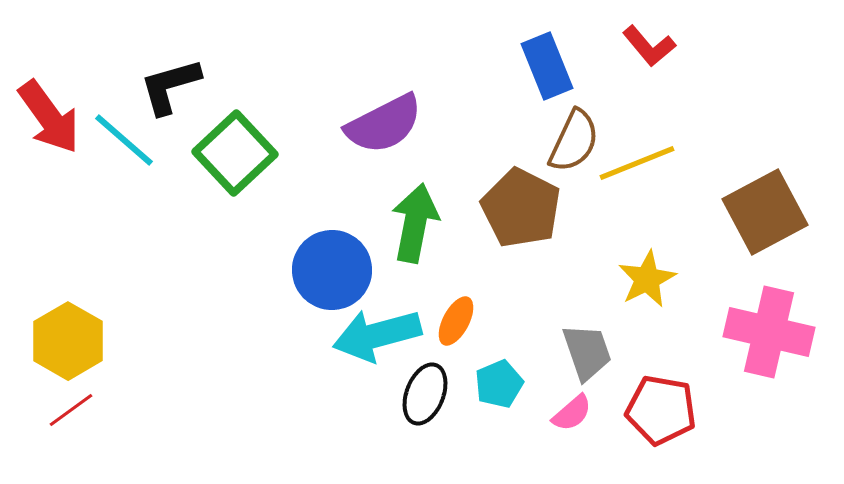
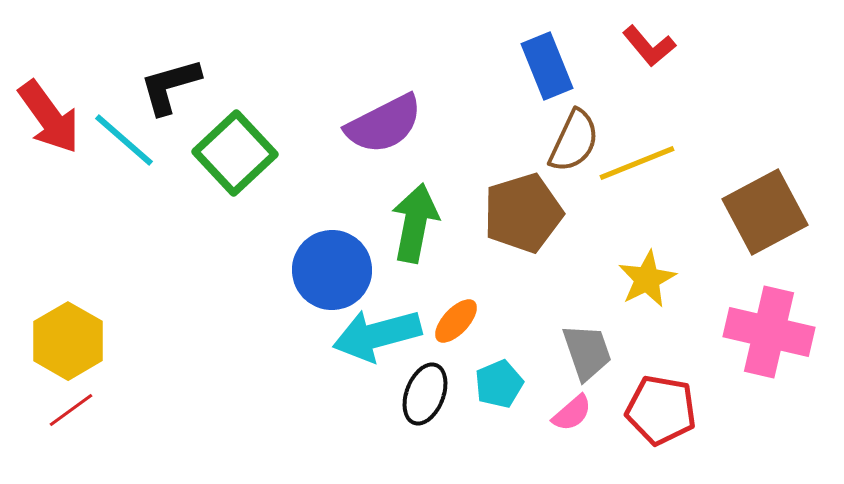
brown pentagon: moved 2 px right, 5 px down; rotated 28 degrees clockwise
orange ellipse: rotated 15 degrees clockwise
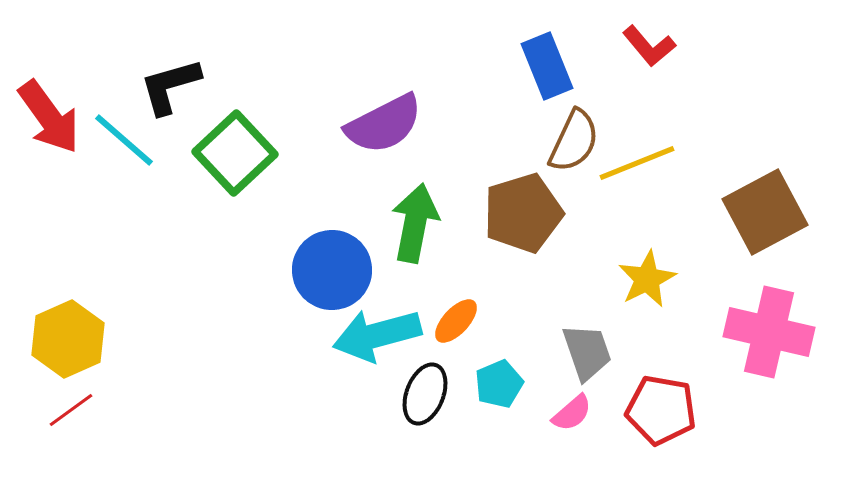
yellow hexagon: moved 2 px up; rotated 6 degrees clockwise
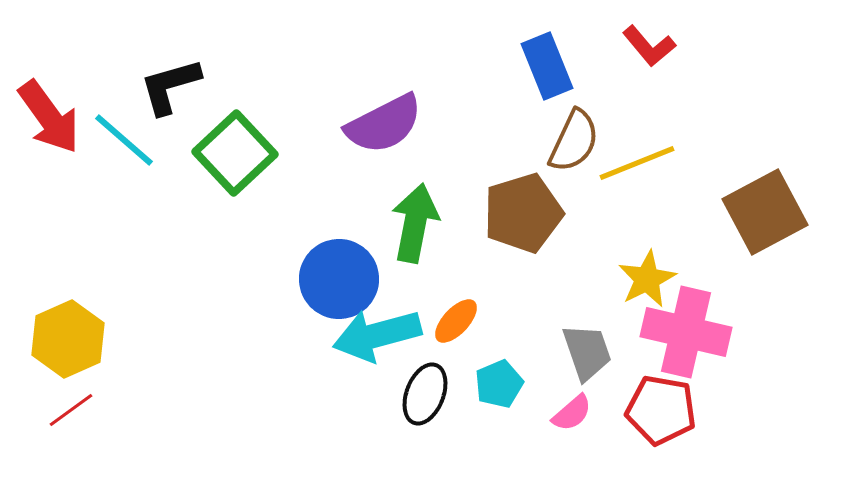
blue circle: moved 7 px right, 9 px down
pink cross: moved 83 px left
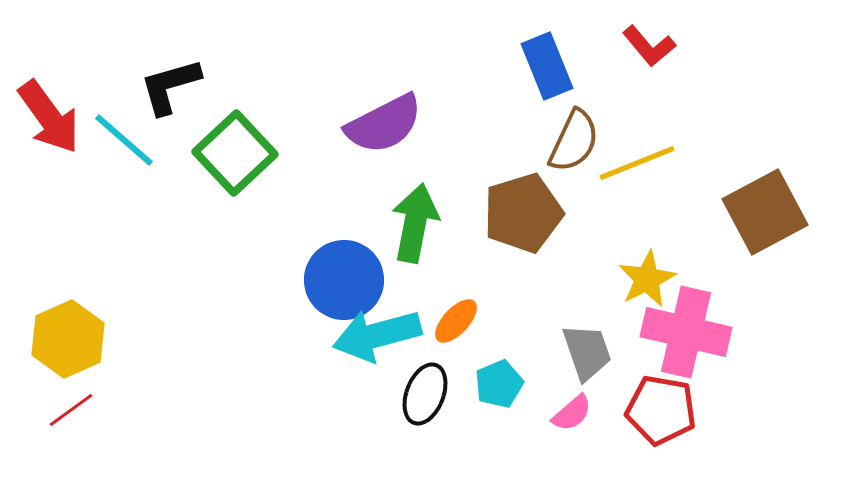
blue circle: moved 5 px right, 1 px down
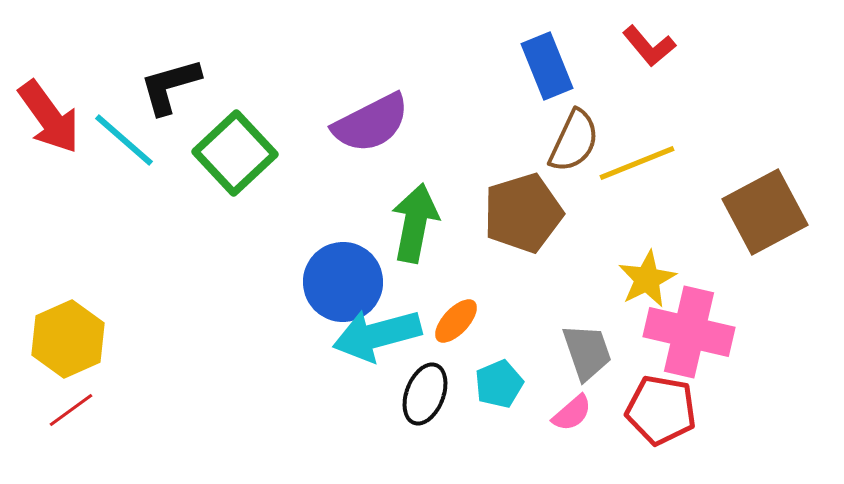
purple semicircle: moved 13 px left, 1 px up
blue circle: moved 1 px left, 2 px down
pink cross: moved 3 px right
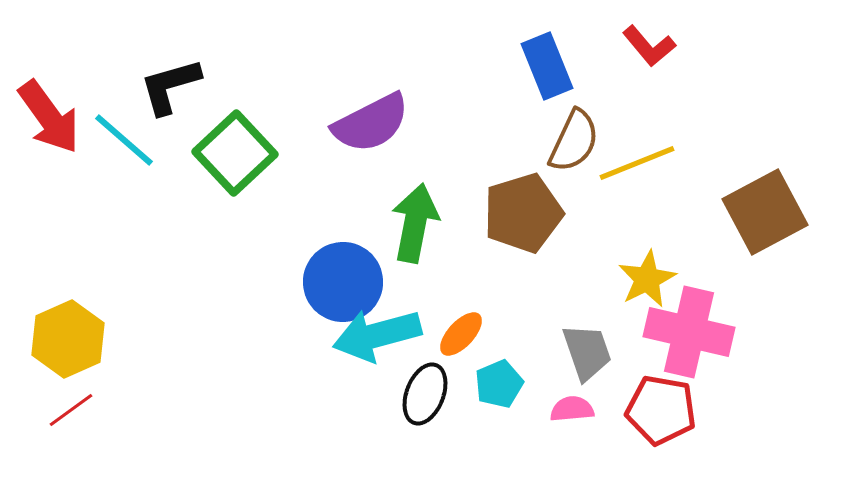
orange ellipse: moved 5 px right, 13 px down
pink semicircle: moved 4 px up; rotated 144 degrees counterclockwise
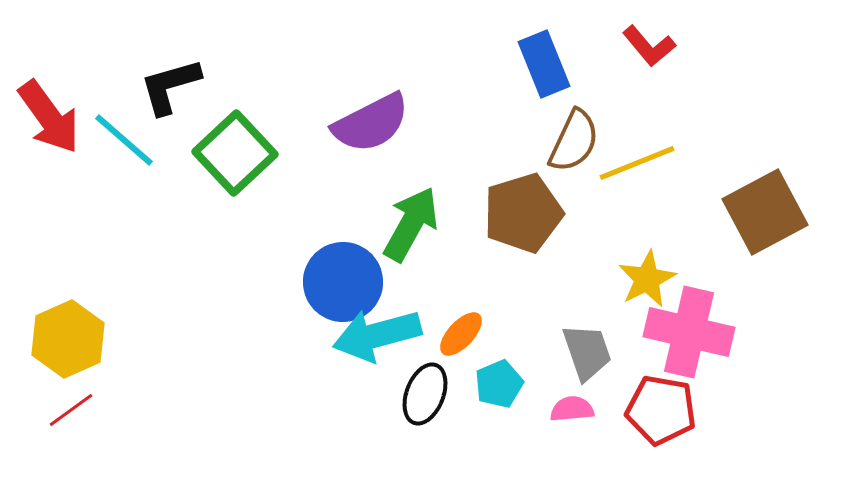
blue rectangle: moved 3 px left, 2 px up
green arrow: moved 4 px left, 1 px down; rotated 18 degrees clockwise
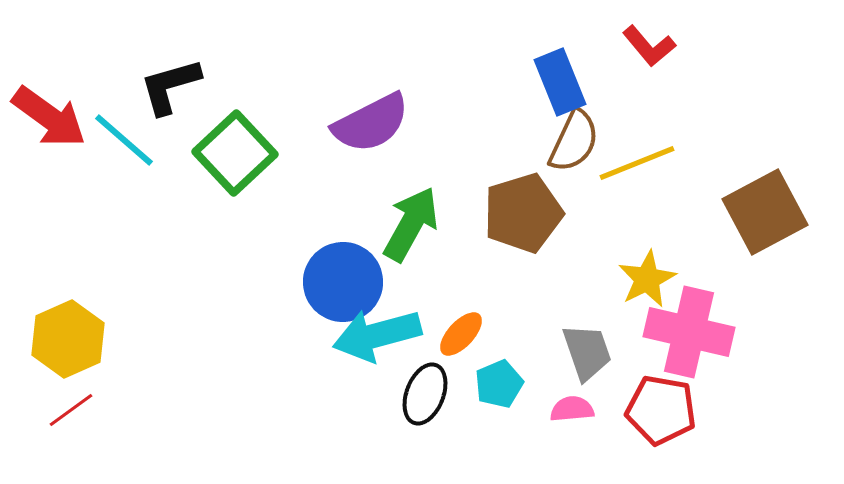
blue rectangle: moved 16 px right, 18 px down
red arrow: rotated 18 degrees counterclockwise
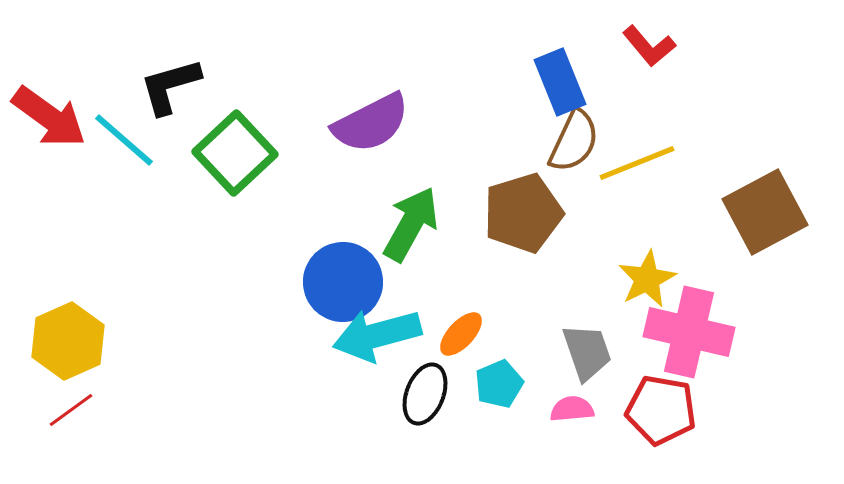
yellow hexagon: moved 2 px down
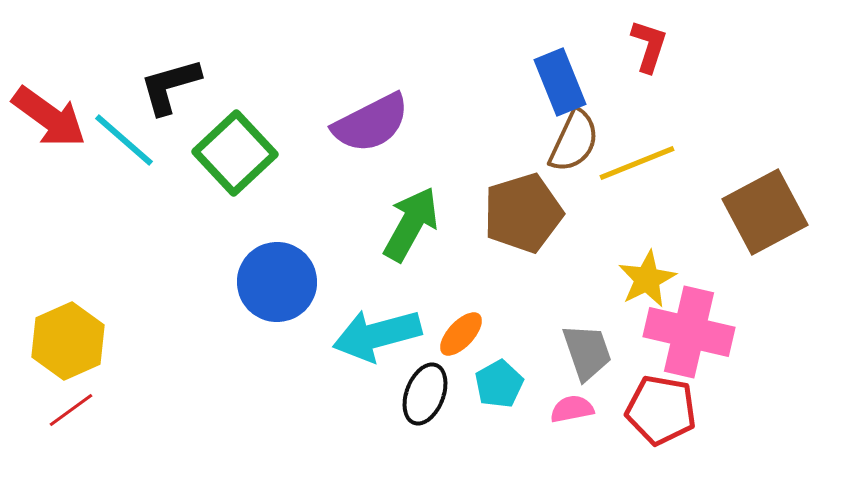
red L-shape: rotated 122 degrees counterclockwise
blue circle: moved 66 px left
cyan pentagon: rotated 6 degrees counterclockwise
pink semicircle: rotated 6 degrees counterclockwise
